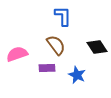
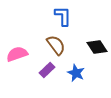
purple rectangle: moved 2 px down; rotated 42 degrees counterclockwise
blue star: moved 1 px left, 2 px up
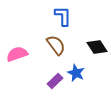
purple rectangle: moved 8 px right, 11 px down
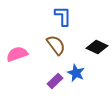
black diamond: rotated 30 degrees counterclockwise
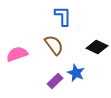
brown semicircle: moved 2 px left
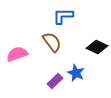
blue L-shape: rotated 90 degrees counterclockwise
brown semicircle: moved 2 px left, 3 px up
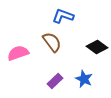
blue L-shape: rotated 20 degrees clockwise
black diamond: rotated 10 degrees clockwise
pink semicircle: moved 1 px right, 1 px up
blue star: moved 8 px right, 6 px down
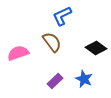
blue L-shape: moved 1 px left; rotated 45 degrees counterclockwise
black diamond: moved 1 px left, 1 px down
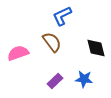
black diamond: rotated 40 degrees clockwise
blue star: rotated 18 degrees counterclockwise
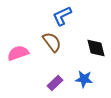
purple rectangle: moved 2 px down
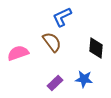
blue L-shape: moved 1 px down
black diamond: rotated 20 degrees clockwise
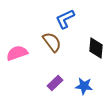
blue L-shape: moved 3 px right, 2 px down
pink semicircle: moved 1 px left
blue star: moved 7 px down
